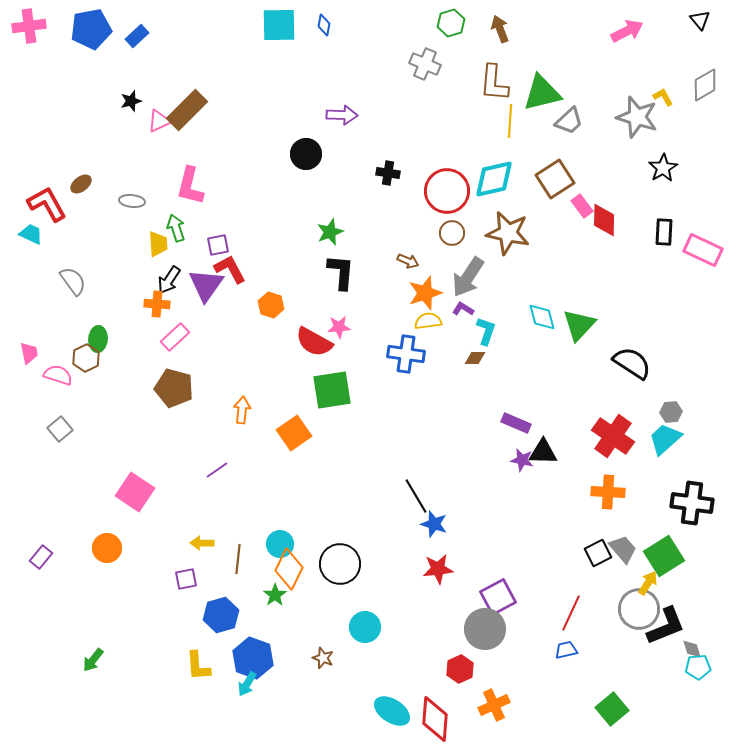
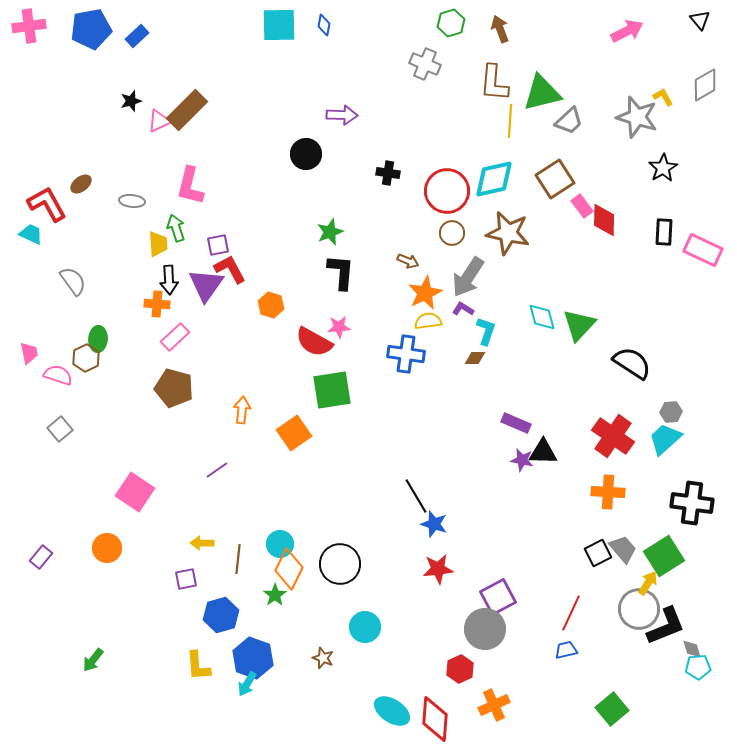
black arrow at (169, 280): rotated 36 degrees counterclockwise
orange star at (425, 293): rotated 8 degrees counterclockwise
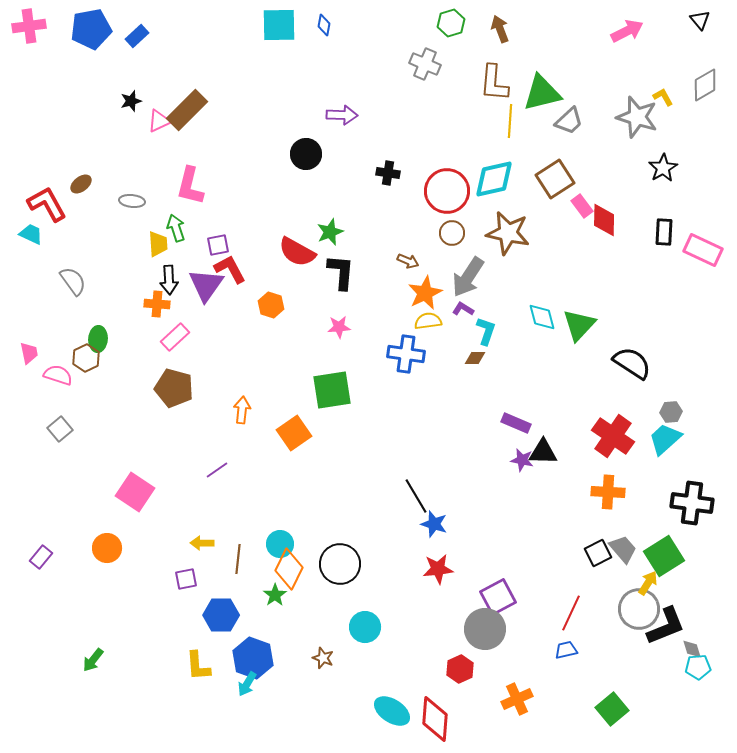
red semicircle at (314, 342): moved 17 px left, 90 px up
blue hexagon at (221, 615): rotated 16 degrees clockwise
orange cross at (494, 705): moved 23 px right, 6 px up
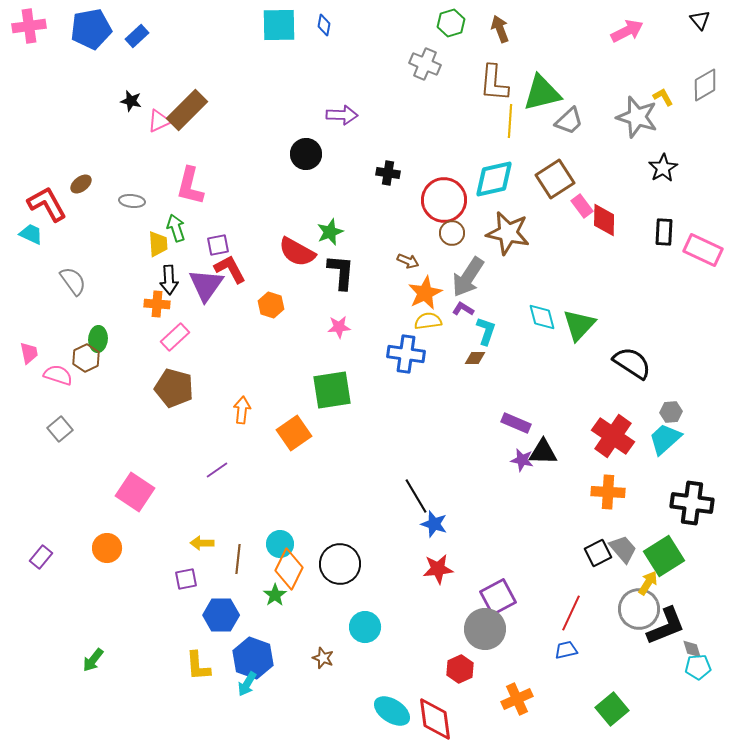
black star at (131, 101): rotated 30 degrees clockwise
red circle at (447, 191): moved 3 px left, 9 px down
red diamond at (435, 719): rotated 12 degrees counterclockwise
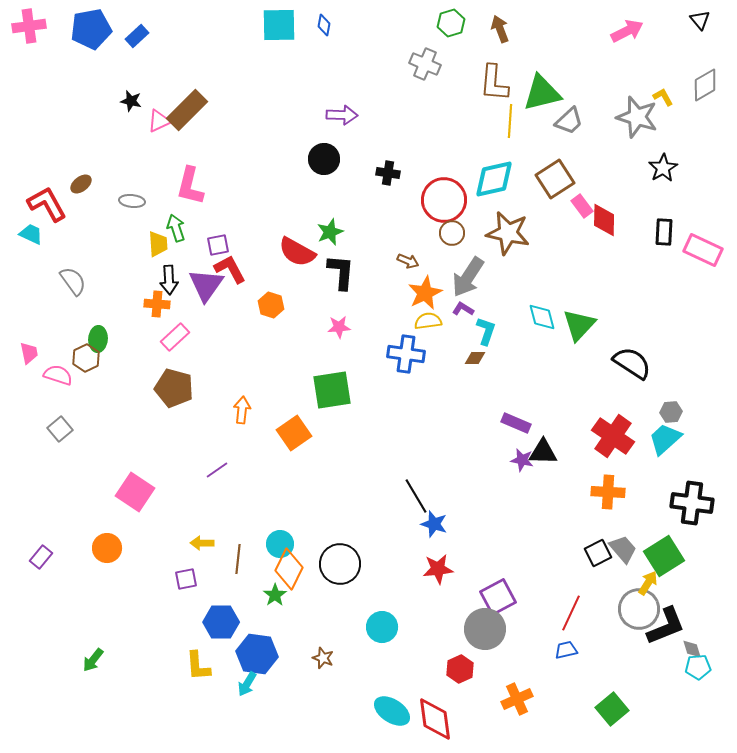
black circle at (306, 154): moved 18 px right, 5 px down
blue hexagon at (221, 615): moved 7 px down
cyan circle at (365, 627): moved 17 px right
blue hexagon at (253, 658): moved 4 px right, 4 px up; rotated 12 degrees counterclockwise
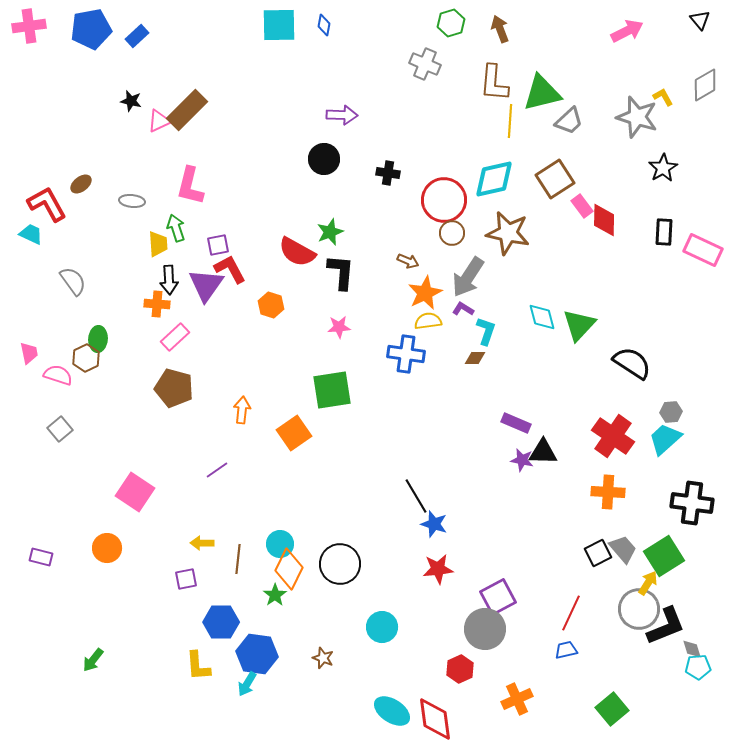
purple rectangle at (41, 557): rotated 65 degrees clockwise
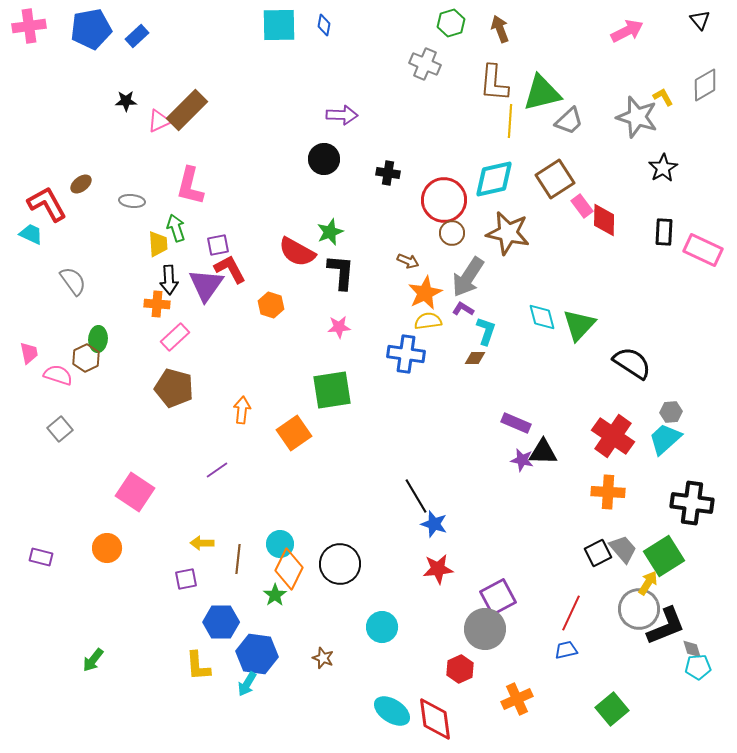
black star at (131, 101): moved 5 px left; rotated 15 degrees counterclockwise
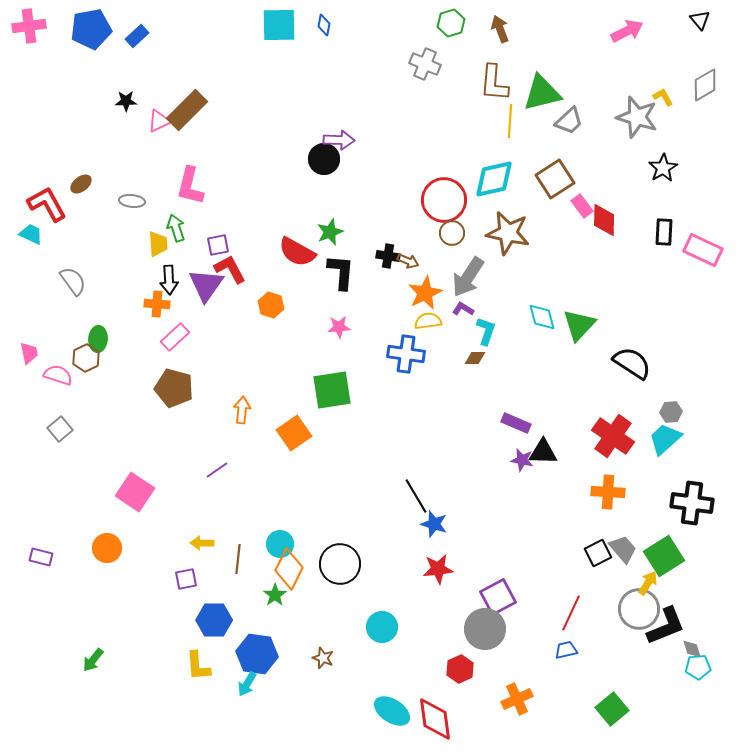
purple arrow at (342, 115): moved 3 px left, 25 px down
black cross at (388, 173): moved 83 px down
blue hexagon at (221, 622): moved 7 px left, 2 px up
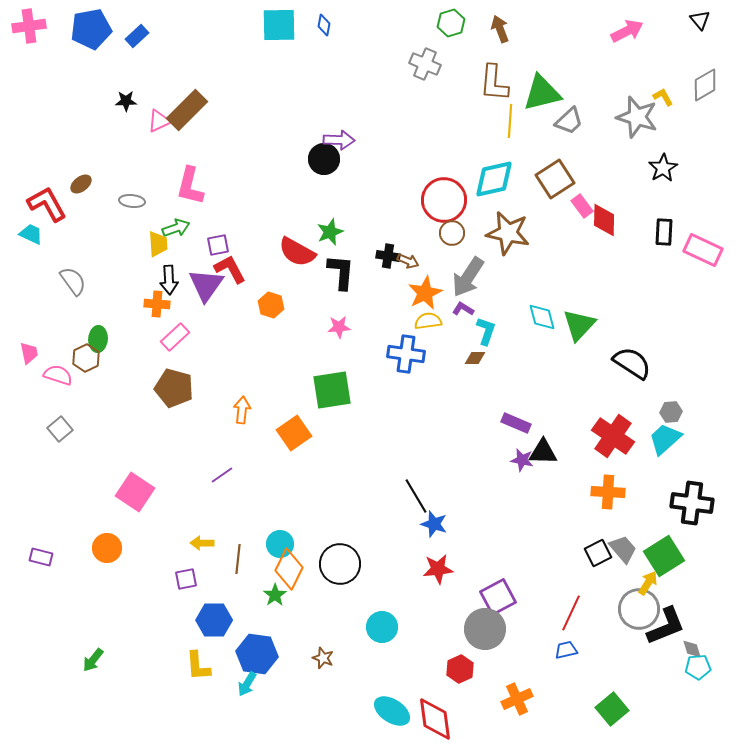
green arrow at (176, 228): rotated 88 degrees clockwise
purple line at (217, 470): moved 5 px right, 5 px down
